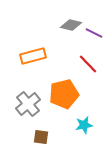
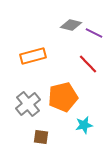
orange pentagon: moved 1 px left, 3 px down
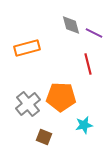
gray diamond: rotated 60 degrees clockwise
orange rectangle: moved 6 px left, 8 px up
red line: rotated 30 degrees clockwise
orange pentagon: moved 2 px left; rotated 16 degrees clockwise
brown square: moved 3 px right; rotated 14 degrees clockwise
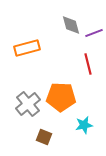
purple line: rotated 48 degrees counterclockwise
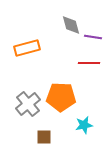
purple line: moved 1 px left, 4 px down; rotated 30 degrees clockwise
red line: moved 1 px right, 1 px up; rotated 75 degrees counterclockwise
brown square: rotated 21 degrees counterclockwise
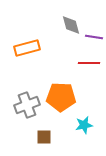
purple line: moved 1 px right
gray cross: moved 1 px left, 1 px down; rotated 20 degrees clockwise
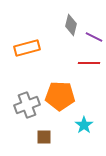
gray diamond: rotated 30 degrees clockwise
purple line: rotated 18 degrees clockwise
orange pentagon: moved 1 px left, 1 px up
cyan star: rotated 24 degrees counterclockwise
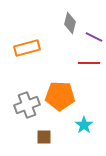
gray diamond: moved 1 px left, 2 px up
